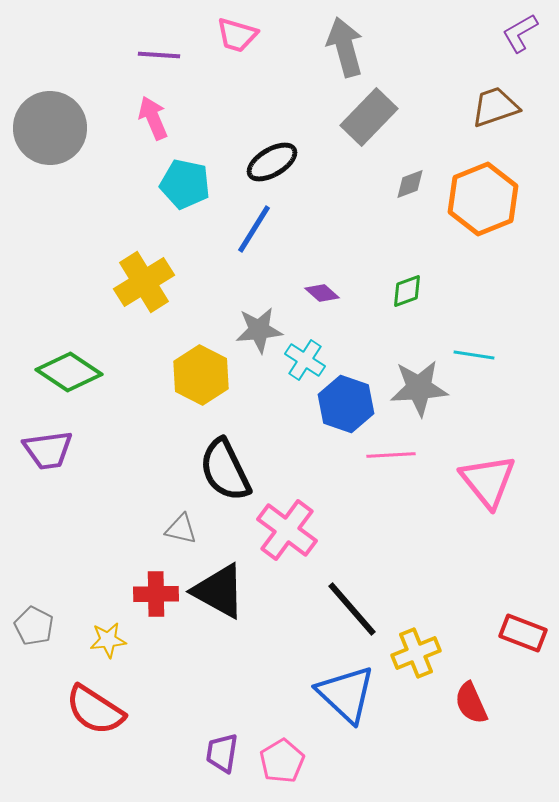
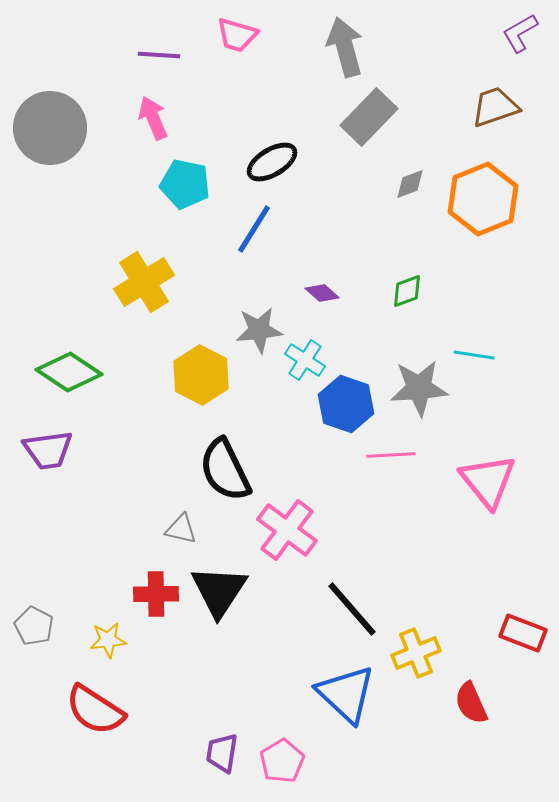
black triangle at (219, 591): rotated 34 degrees clockwise
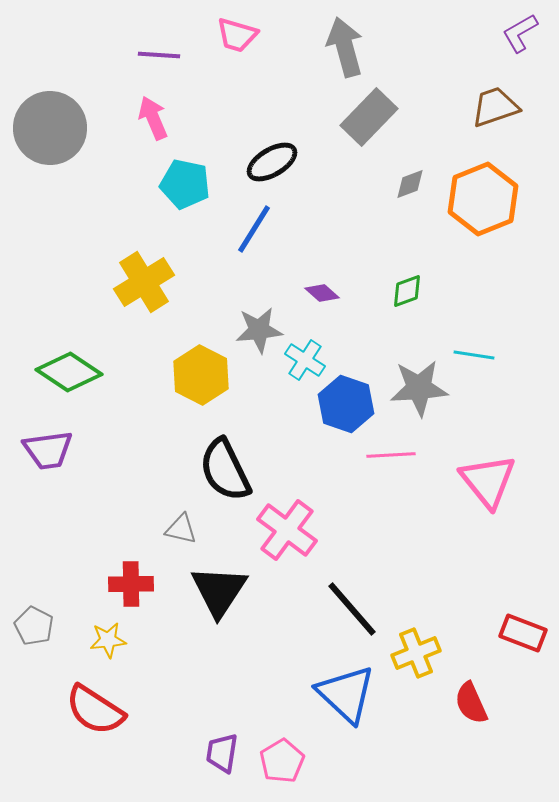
red cross at (156, 594): moved 25 px left, 10 px up
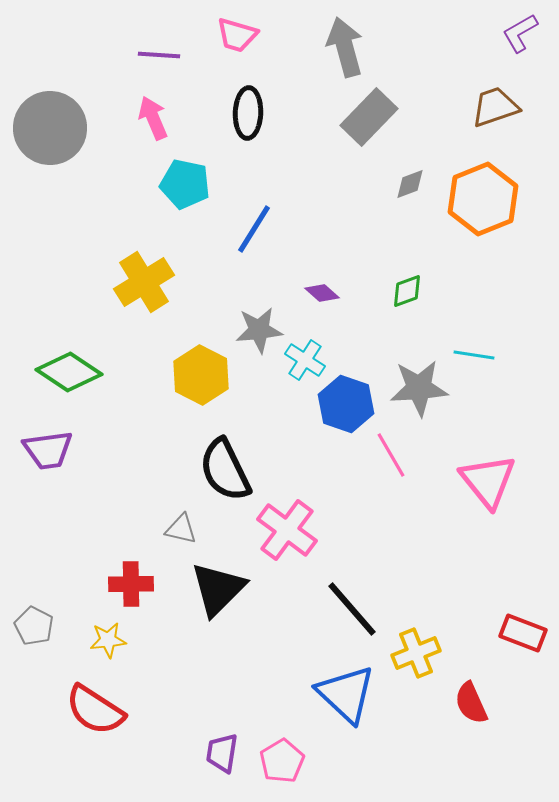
black ellipse at (272, 162): moved 24 px left, 49 px up; rotated 57 degrees counterclockwise
pink line at (391, 455): rotated 63 degrees clockwise
black triangle at (219, 591): moved 1 px left, 2 px up; rotated 12 degrees clockwise
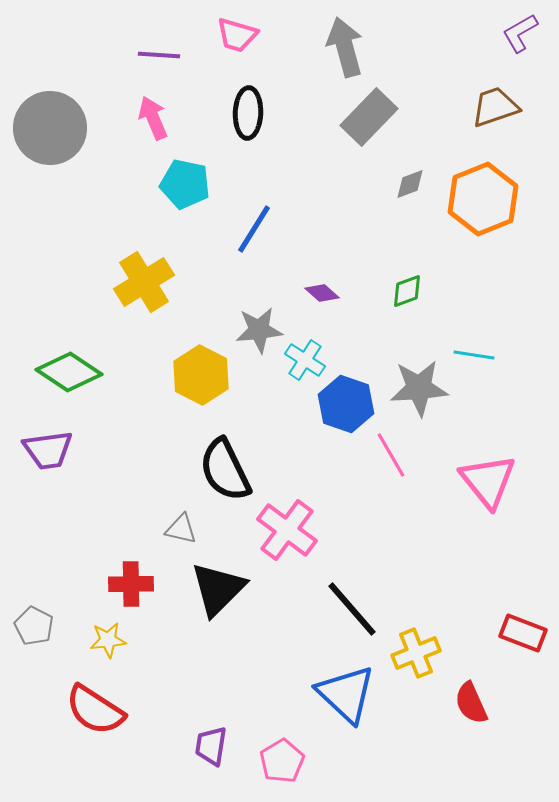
purple trapezoid at (222, 753): moved 11 px left, 7 px up
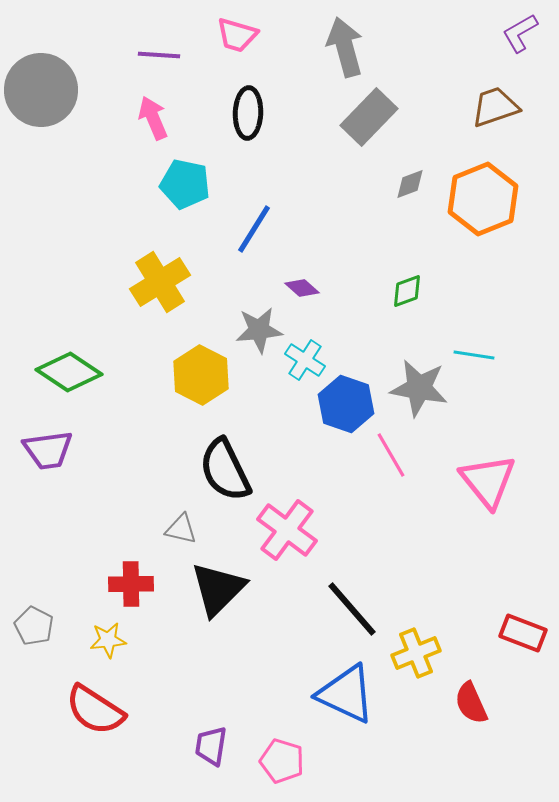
gray circle at (50, 128): moved 9 px left, 38 px up
yellow cross at (144, 282): moved 16 px right
purple diamond at (322, 293): moved 20 px left, 5 px up
gray star at (419, 388): rotated 14 degrees clockwise
blue triangle at (346, 694): rotated 18 degrees counterclockwise
pink pentagon at (282, 761): rotated 24 degrees counterclockwise
